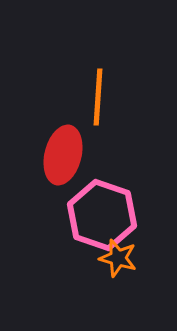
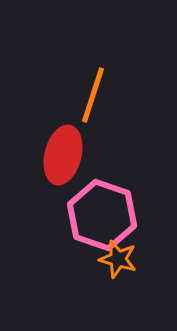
orange line: moved 5 px left, 2 px up; rotated 14 degrees clockwise
orange star: moved 1 px down
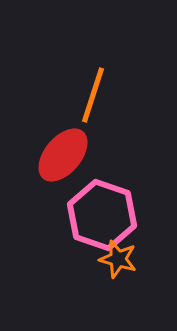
red ellipse: rotated 26 degrees clockwise
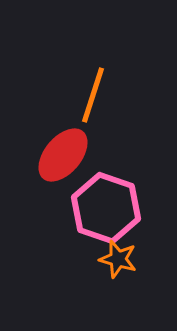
pink hexagon: moved 4 px right, 7 px up
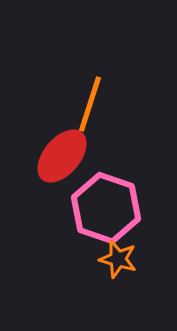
orange line: moved 3 px left, 9 px down
red ellipse: moved 1 px left, 1 px down
